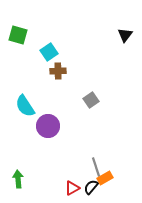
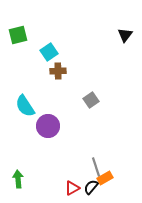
green square: rotated 30 degrees counterclockwise
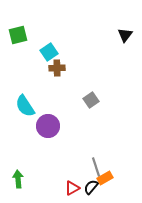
brown cross: moved 1 px left, 3 px up
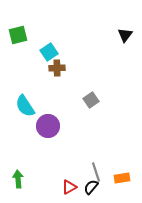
gray line: moved 5 px down
orange rectangle: moved 17 px right; rotated 21 degrees clockwise
red triangle: moved 3 px left, 1 px up
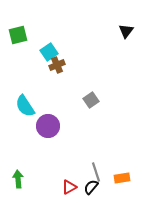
black triangle: moved 1 px right, 4 px up
brown cross: moved 3 px up; rotated 21 degrees counterclockwise
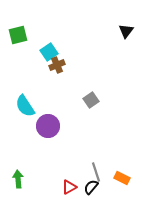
orange rectangle: rotated 35 degrees clockwise
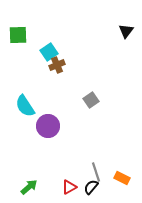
green square: rotated 12 degrees clockwise
green arrow: moved 11 px right, 8 px down; rotated 54 degrees clockwise
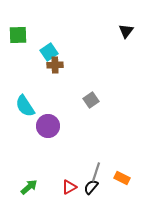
brown cross: moved 2 px left; rotated 21 degrees clockwise
gray line: rotated 36 degrees clockwise
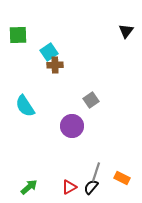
purple circle: moved 24 px right
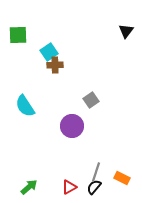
black semicircle: moved 3 px right
